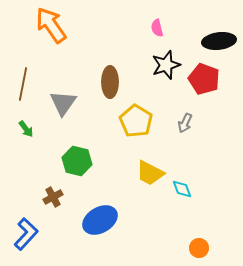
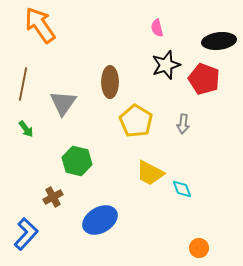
orange arrow: moved 11 px left
gray arrow: moved 2 px left, 1 px down; rotated 18 degrees counterclockwise
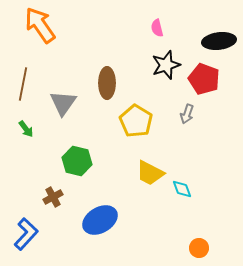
brown ellipse: moved 3 px left, 1 px down
gray arrow: moved 4 px right, 10 px up; rotated 12 degrees clockwise
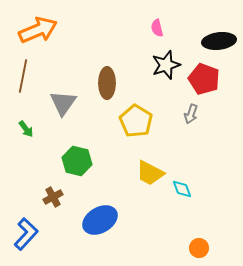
orange arrow: moved 2 px left, 5 px down; rotated 102 degrees clockwise
brown line: moved 8 px up
gray arrow: moved 4 px right
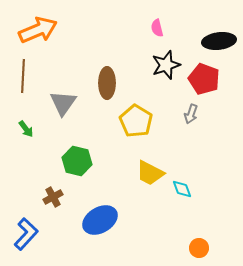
brown line: rotated 8 degrees counterclockwise
